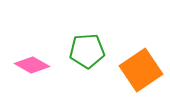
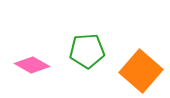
orange square: moved 1 px down; rotated 15 degrees counterclockwise
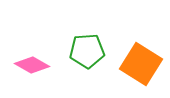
orange square: moved 7 px up; rotated 9 degrees counterclockwise
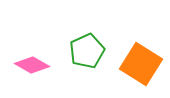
green pentagon: rotated 20 degrees counterclockwise
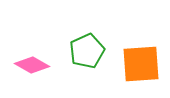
orange square: rotated 36 degrees counterclockwise
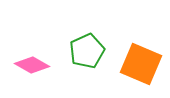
orange square: rotated 27 degrees clockwise
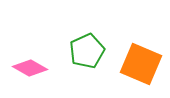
pink diamond: moved 2 px left, 3 px down
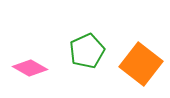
orange square: rotated 15 degrees clockwise
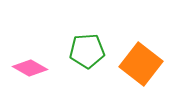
green pentagon: rotated 20 degrees clockwise
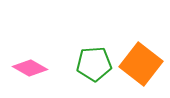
green pentagon: moved 7 px right, 13 px down
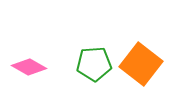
pink diamond: moved 1 px left, 1 px up
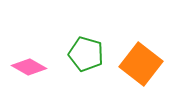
green pentagon: moved 8 px left, 10 px up; rotated 20 degrees clockwise
